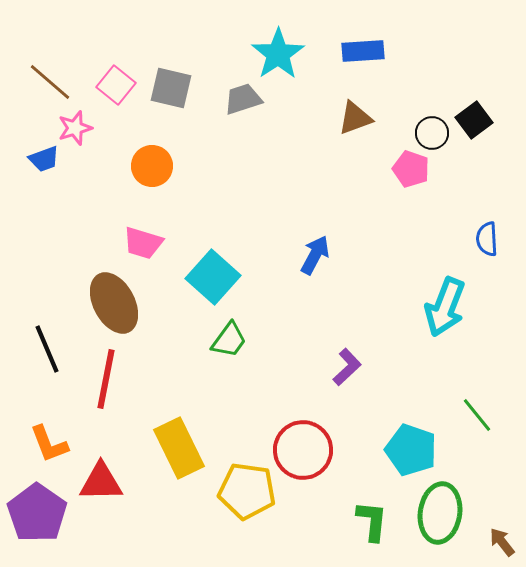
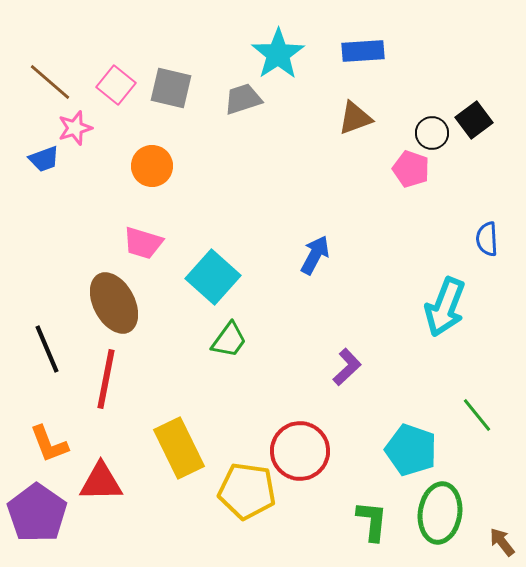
red circle: moved 3 px left, 1 px down
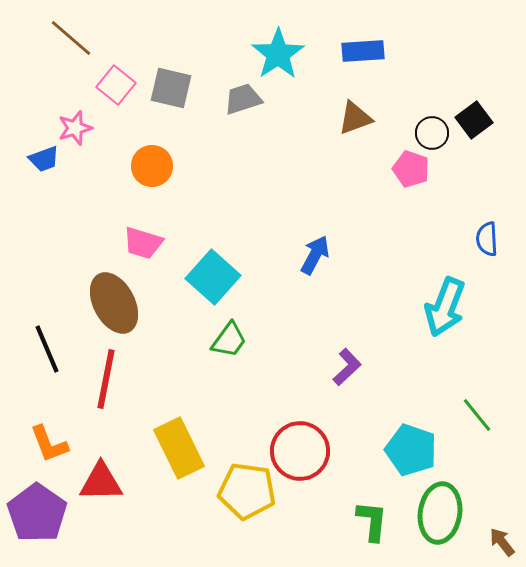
brown line: moved 21 px right, 44 px up
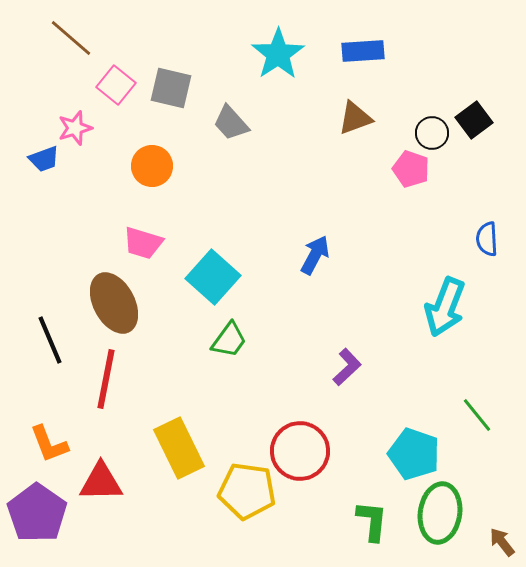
gray trapezoid: moved 12 px left, 24 px down; rotated 114 degrees counterclockwise
black line: moved 3 px right, 9 px up
cyan pentagon: moved 3 px right, 4 px down
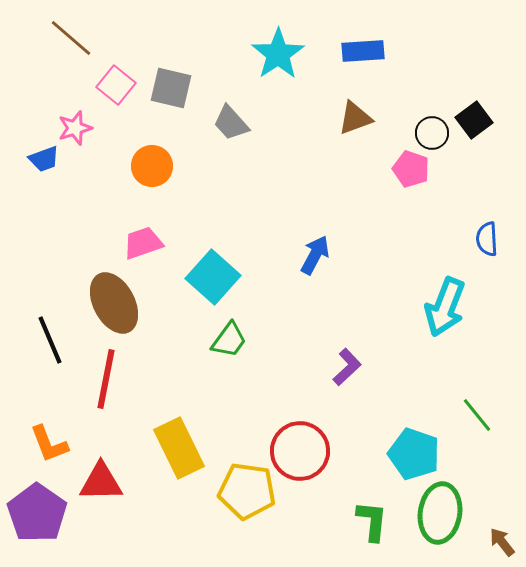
pink trapezoid: rotated 144 degrees clockwise
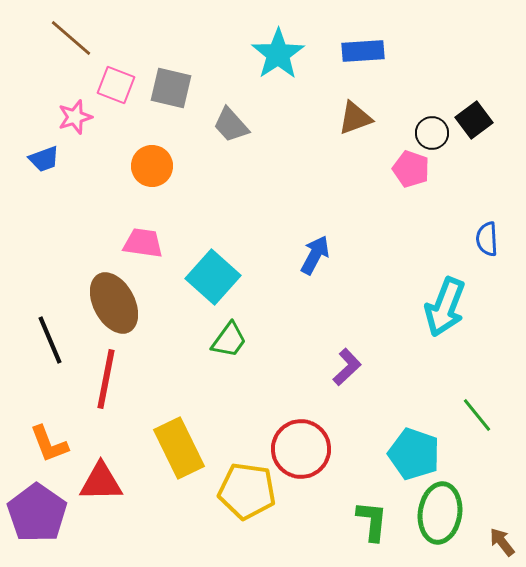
pink square: rotated 18 degrees counterclockwise
gray trapezoid: moved 2 px down
pink star: moved 11 px up
pink trapezoid: rotated 27 degrees clockwise
red circle: moved 1 px right, 2 px up
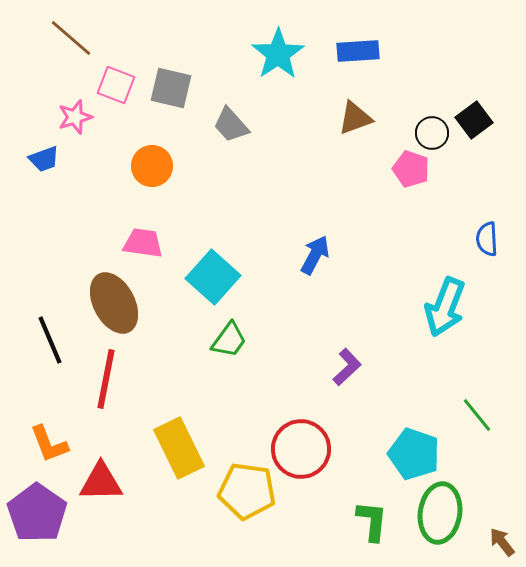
blue rectangle: moved 5 px left
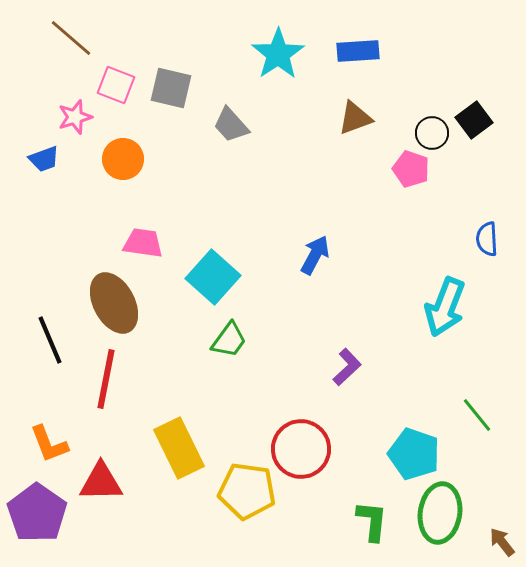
orange circle: moved 29 px left, 7 px up
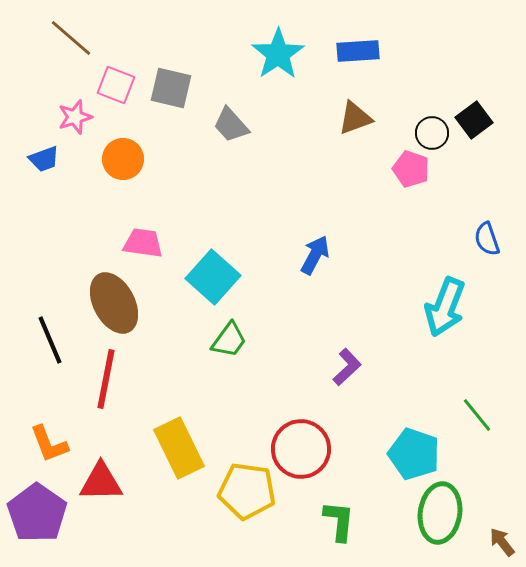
blue semicircle: rotated 16 degrees counterclockwise
green L-shape: moved 33 px left
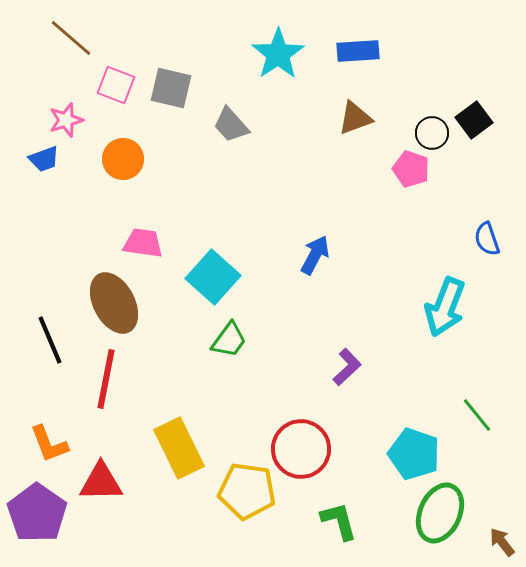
pink star: moved 9 px left, 3 px down
green ellipse: rotated 16 degrees clockwise
green L-shape: rotated 21 degrees counterclockwise
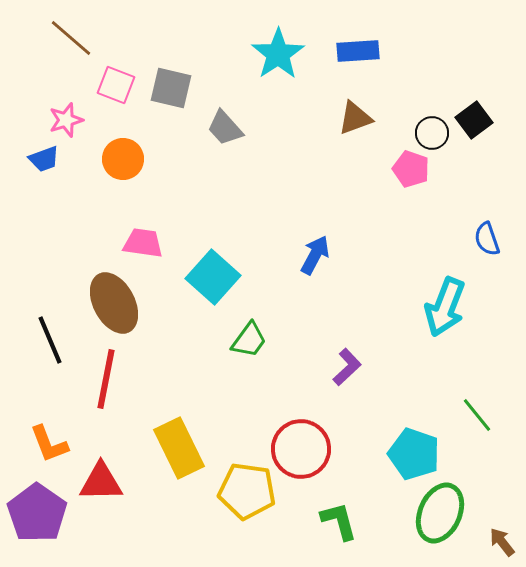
gray trapezoid: moved 6 px left, 3 px down
green trapezoid: moved 20 px right
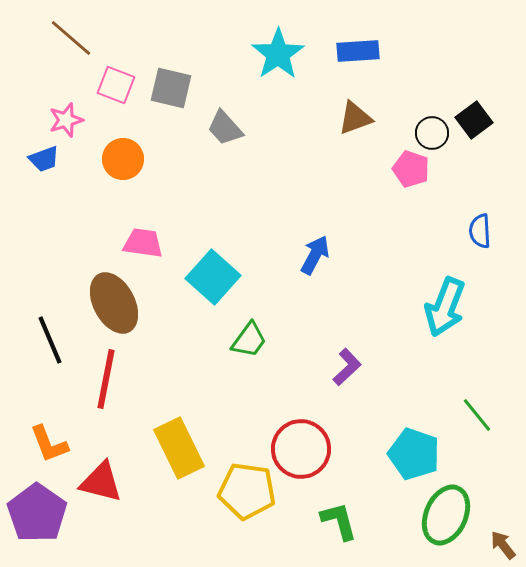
blue semicircle: moved 7 px left, 8 px up; rotated 16 degrees clockwise
red triangle: rotated 15 degrees clockwise
green ellipse: moved 6 px right, 2 px down
brown arrow: moved 1 px right, 3 px down
